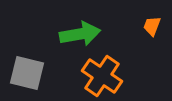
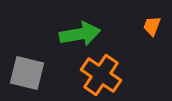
orange cross: moved 1 px left, 1 px up
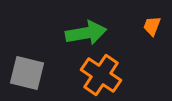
green arrow: moved 6 px right, 1 px up
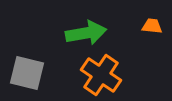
orange trapezoid: rotated 75 degrees clockwise
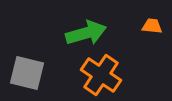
green arrow: rotated 6 degrees counterclockwise
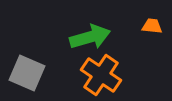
green arrow: moved 4 px right, 4 px down
gray square: rotated 9 degrees clockwise
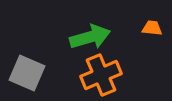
orange trapezoid: moved 2 px down
orange cross: rotated 33 degrees clockwise
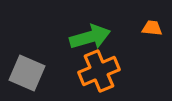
orange cross: moved 2 px left, 4 px up
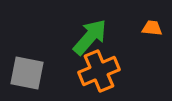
green arrow: rotated 33 degrees counterclockwise
gray square: rotated 12 degrees counterclockwise
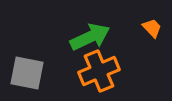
orange trapezoid: rotated 40 degrees clockwise
green arrow: rotated 24 degrees clockwise
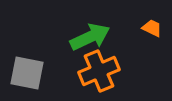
orange trapezoid: rotated 20 degrees counterclockwise
